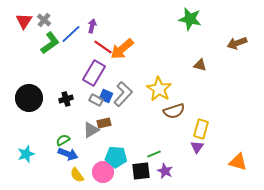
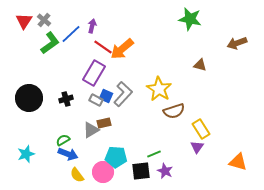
yellow rectangle: rotated 48 degrees counterclockwise
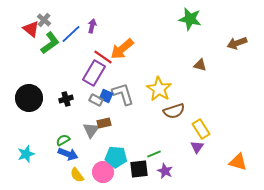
red triangle: moved 7 px right, 8 px down; rotated 24 degrees counterclockwise
red line: moved 10 px down
gray L-shape: rotated 60 degrees counterclockwise
gray triangle: rotated 24 degrees counterclockwise
black square: moved 2 px left, 2 px up
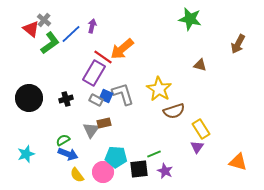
brown arrow: moved 1 px right, 1 px down; rotated 42 degrees counterclockwise
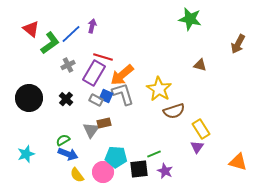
gray cross: moved 24 px right, 45 px down; rotated 24 degrees clockwise
orange arrow: moved 26 px down
red line: rotated 18 degrees counterclockwise
black cross: rotated 32 degrees counterclockwise
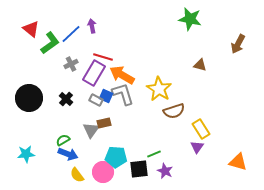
purple arrow: rotated 24 degrees counterclockwise
gray cross: moved 3 px right, 1 px up
orange arrow: rotated 70 degrees clockwise
cyan star: rotated 12 degrees clockwise
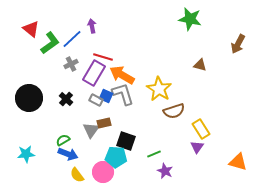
blue line: moved 1 px right, 5 px down
black square: moved 13 px left, 28 px up; rotated 24 degrees clockwise
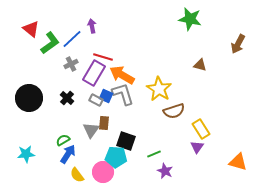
black cross: moved 1 px right, 1 px up
brown rectangle: rotated 72 degrees counterclockwise
blue arrow: rotated 78 degrees counterclockwise
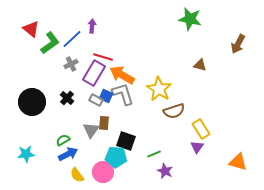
purple arrow: rotated 16 degrees clockwise
black circle: moved 3 px right, 4 px down
blue arrow: rotated 30 degrees clockwise
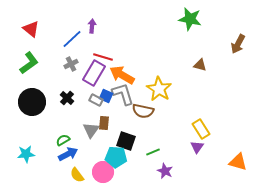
green L-shape: moved 21 px left, 20 px down
brown semicircle: moved 31 px left; rotated 30 degrees clockwise
green line: moved 1 px left, 2 px up
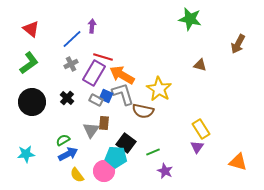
black square: moved 2 px down; rotated 18 degrees clockwise
pink circle: moved 1 px right, 1 px up
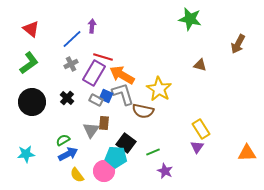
orange triangle: moved 9 px right, 9 px up; rotated 18 degrees counterclockwise
